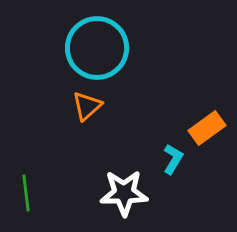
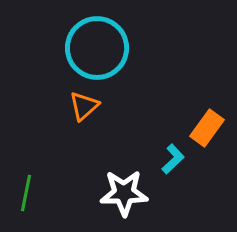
orange triangle: moved 3 px left
orange rectangle: rotated 18 degrees counterclockwise
cyan L-shape: rotated 16 degrees clockwise
green line: rotated 18 degrees clockwise
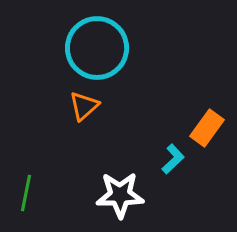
white star: moved 4 px left, 2 px down
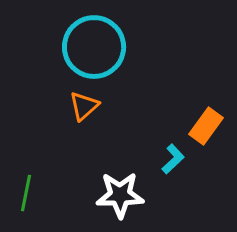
cyan circle: moved 3 px left, 1 px up
orange rectangle: moved 1 px left, 2 px up
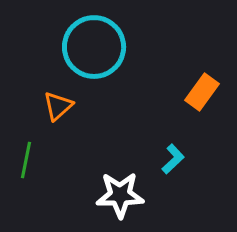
orange triangle: moved 26 px left
orange rectangle: moved 4 px left, 34 px up
green line: moved 33 px up
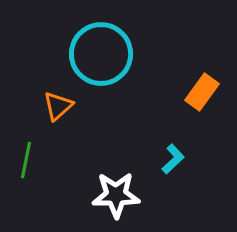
cyan circle: moved 7 px right, 7 px down
white star: moved 4 px left
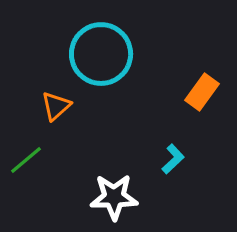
orange triangle: moved 2 px left
green line: rotated 39 degrees clockwise
white star: moved 2 px left, 2 px down
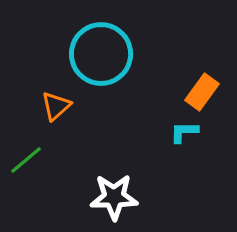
cyan L-shape: moved 11 px right, 27 px up; rotated 136 degrees counterclockwise
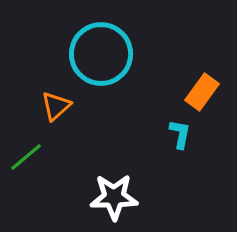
cyan L-shape: moved 4 px left, 2 px down; rotated 100 degrees clockwise
green line: moved 3 px up
